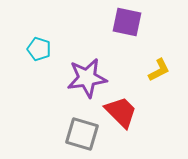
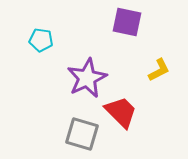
cyan pentagon: moved 2 px right, 9 px up; rotated 10 degrees counterclockwise
purple star: rotated 18 degrees counterclockwise
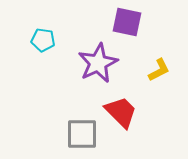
cyan pentagon: moved 2 px right
purple star: moved 11 px right, 15 px up
gray square: rotated 16 degrees counterclockwise
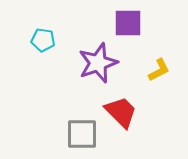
purple square: moved 1 px right, 1 px down; rotated 12 degrees counterclockwise
purple star: rotated 6 degrees clockwise
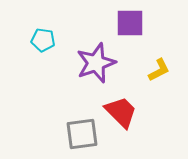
purple square: moved 2 px right
purple star: moved 2 px left
gray square: rotated 8 degrees counterclockwise
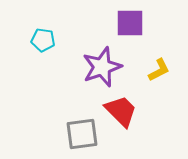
purple star: moved 6 px right, 4 px down
red trapezoid: moved 1 px up
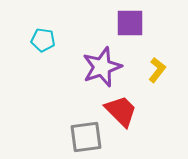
yellow L-shape: moved 2 px left; rotated 25 degrees counterclockwise
gray square: moved 4 px right, 3 px down
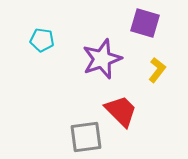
purple square: moved 15 px right; rotated 16 degrees clockwise
cyan pentagon: moved 1 px left
purple star: moved 8 px up
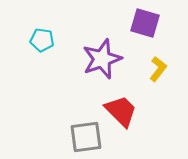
yellow L-shape: moved 1 px right, 1 px up
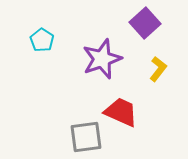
purple square: rotated 32 degrees clockwise
cyan pentagon: rotated 25 degrees clockwise
red trapezoid: moved 1 px down; rotated 21 degrees counterclockwise
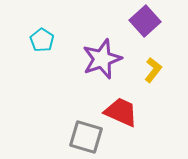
purple square: moved 2 px up
yellow L-shape: moved 5 px left, 1 px down
gray square: rotated 24 degrees clockwise
